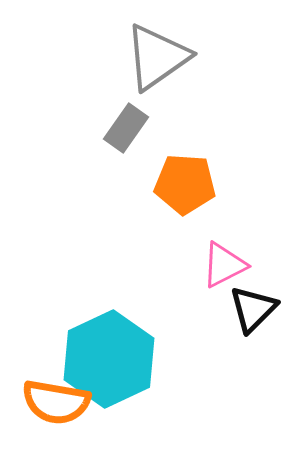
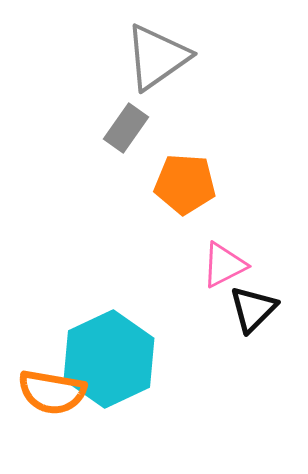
orange semicircle: moved 4 px left, 10 px up
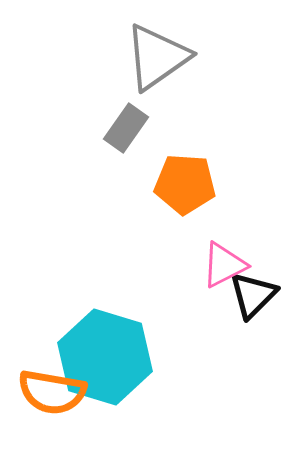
black triangle: moved 14 px up
cyan hexagon: moved 4 px left, 2 px up; rotated 18 degrees counterclockwise
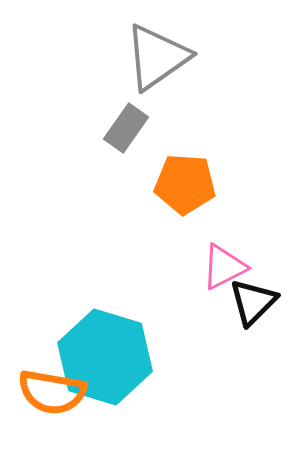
pink triangle: moved 2 px down
black triangle: moved 7 px down
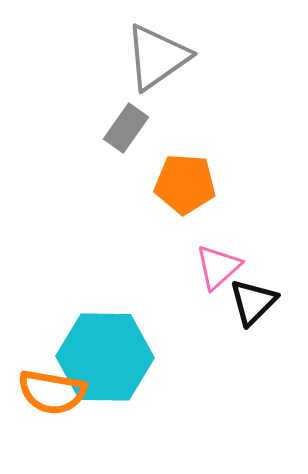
pink triangle: moved 6 px left; rotated 15 degrees counterclockwise
cyan hexagon: rotated 16 degrees counterclockwise
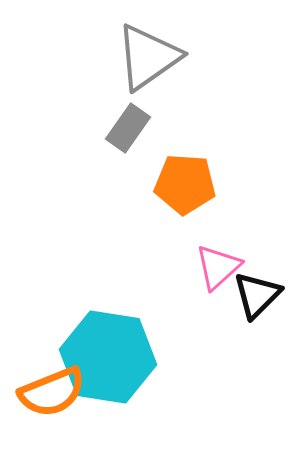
gray triangle: moved 9 px left
gray rectangle: moved 2 px right
black triangle: moved 4 px right, 7 px up
cyan hexagon: moved 3 px right; rotated 8 degrees clockwise
orange semicircle: rotated 32 degrees counterclockwise
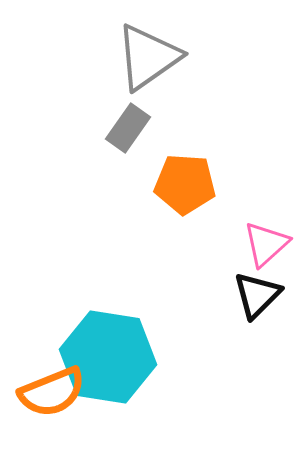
pink triangle: moved 48 px right, 23 px up
